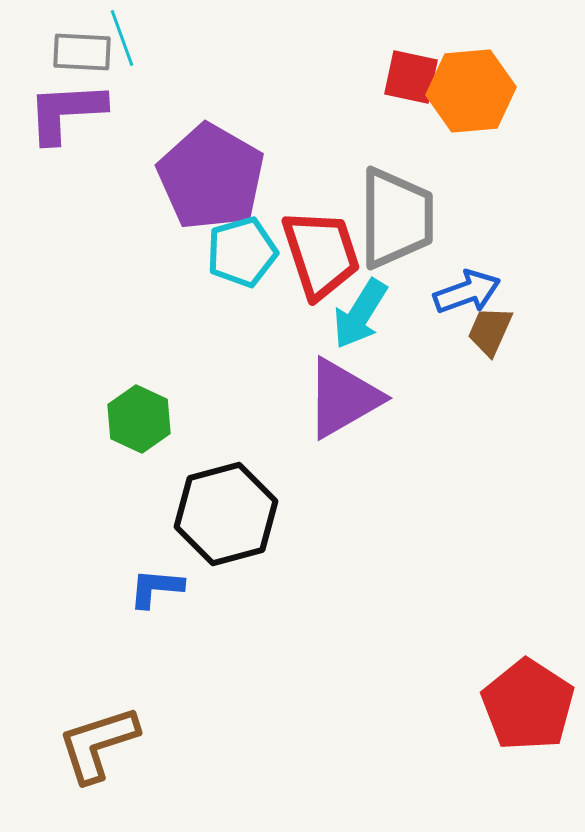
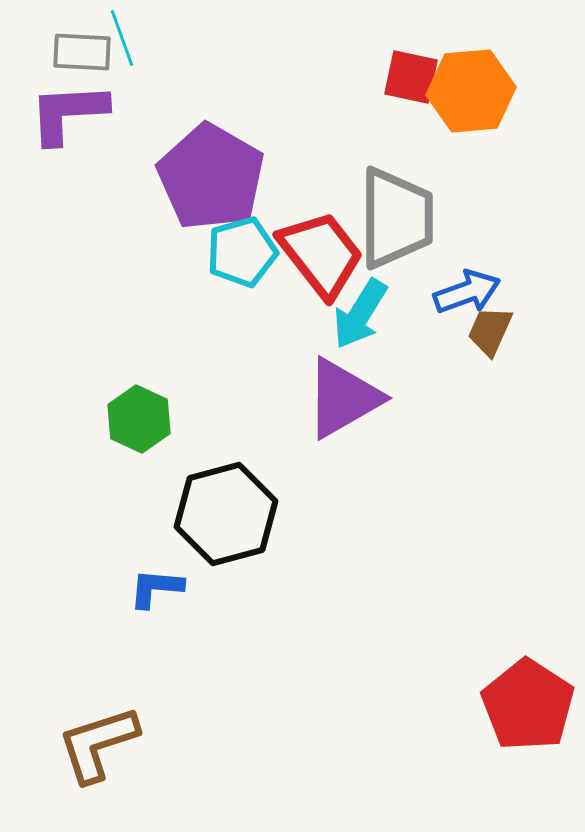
purple L-shape: moved 2 px right, 1 px down
red trapezoid: rotated 20 degrees counterclockwise
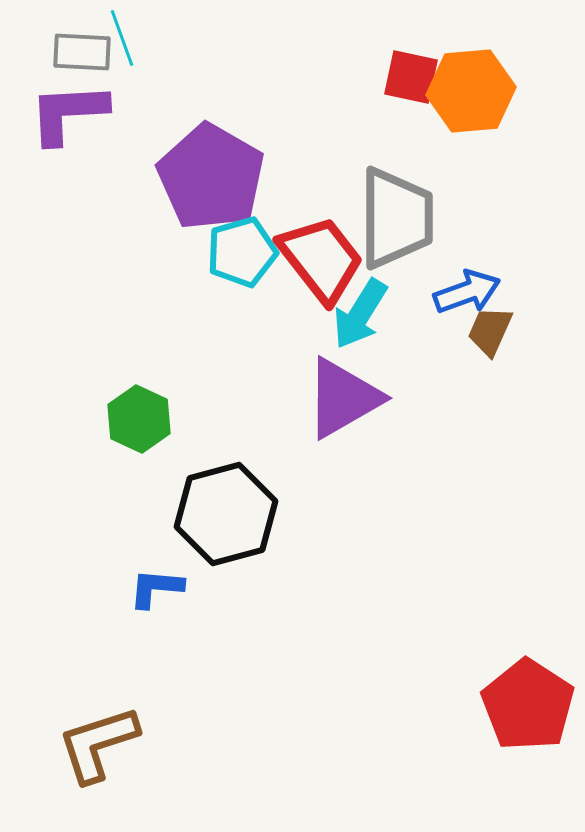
red trapezoid: moved 5 px down
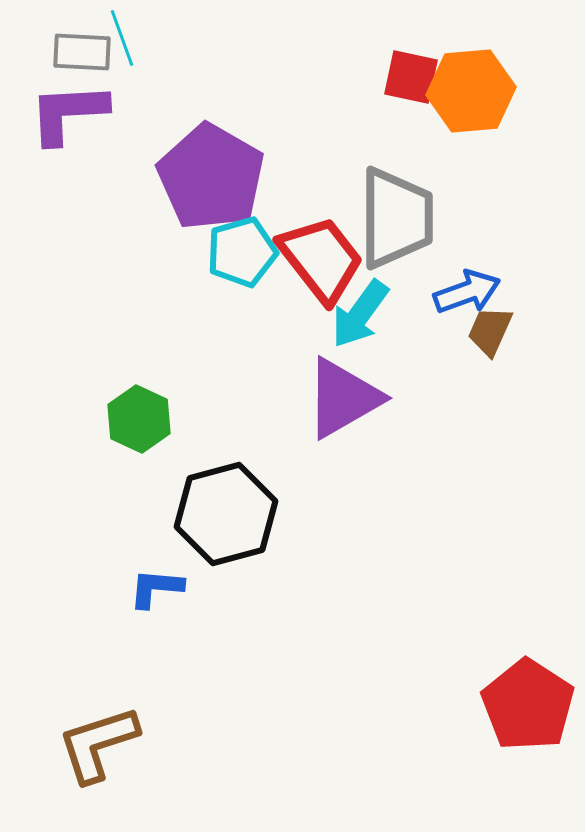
cyan arrow: rotated 4 degrees clockwise
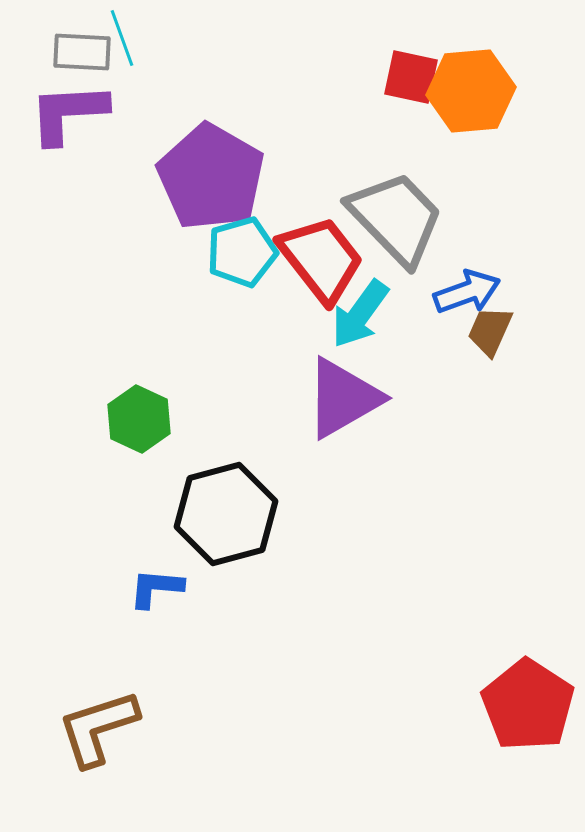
gray trapezoid: rotated 44 degrees counterclockwise
brown L-shape: moved 16 px up
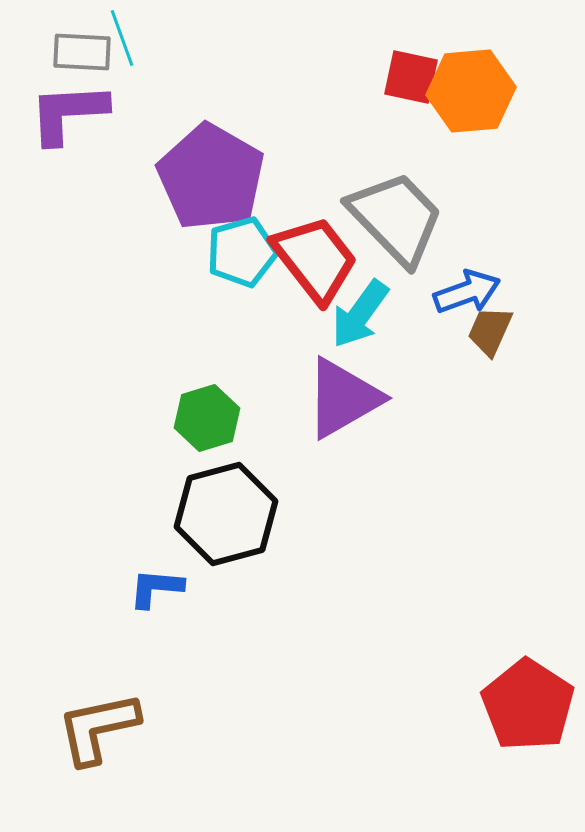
red trapezoid: moved 6 px left
green hexagon: moved 68 px right, 1 px up; rotated 18 degrees clockwise
brown L-shape: rotated 6 degrees clockwise
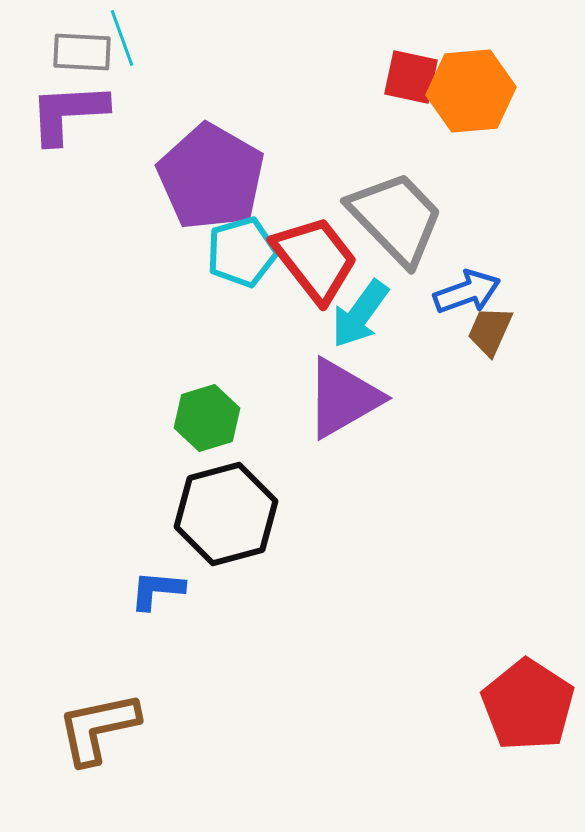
blue L-shape: moved 1 px right, 2 px down
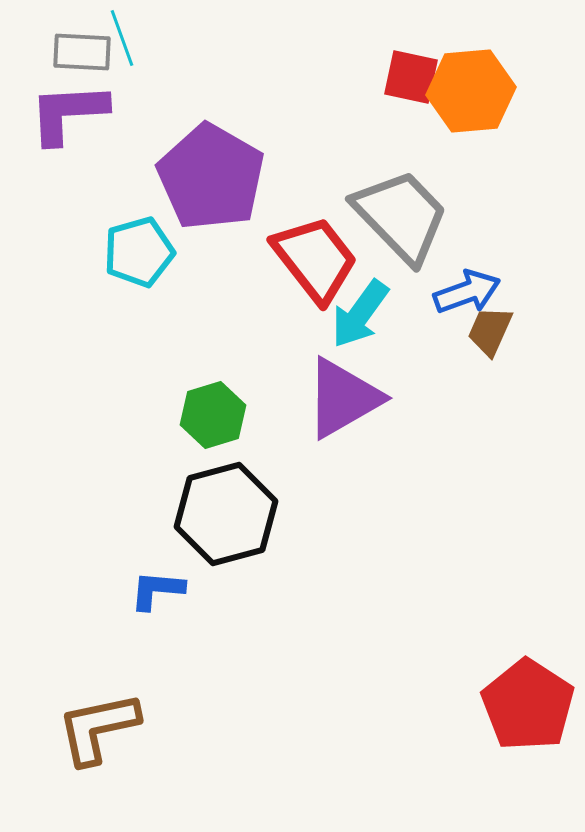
gray trapezoid: moved 5 px right, 2 px up
cyan pentagon: moved 103 px left
green hexagon: moved 6 px right, 3 px up
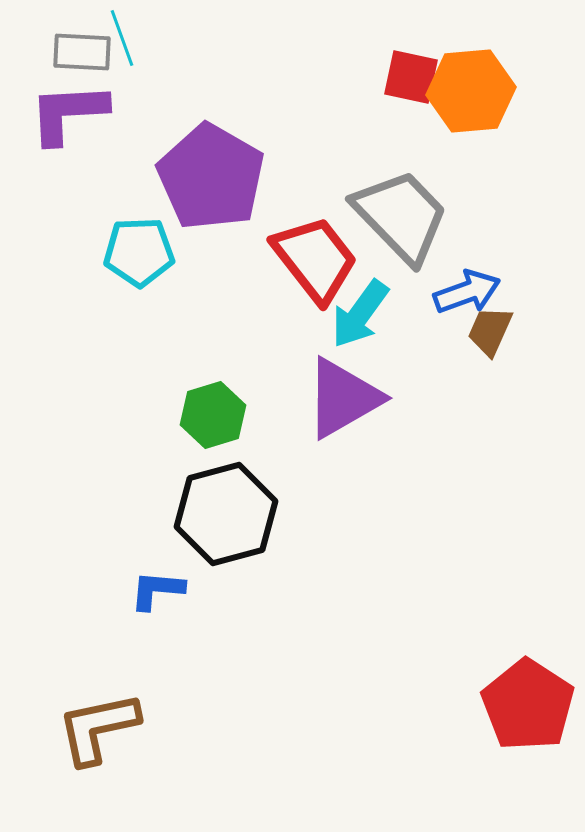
cyan pentagon: rotated 14 degrees clockwise
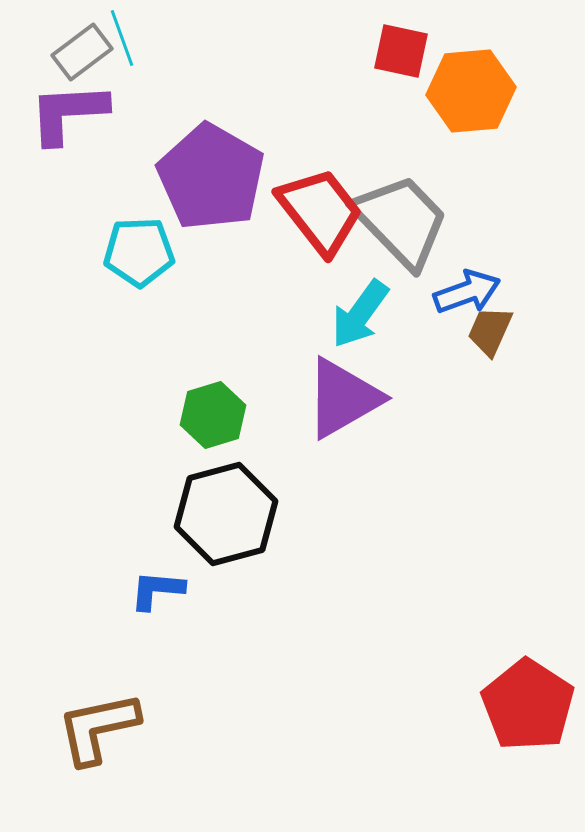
gray rectangle: rotated 40 degrees counterclockwise
red square: moved 10 px left, 26 px up
gray trapezoid: moved 5 px down
red trapezoid: moved 5 px right, 48 px up
